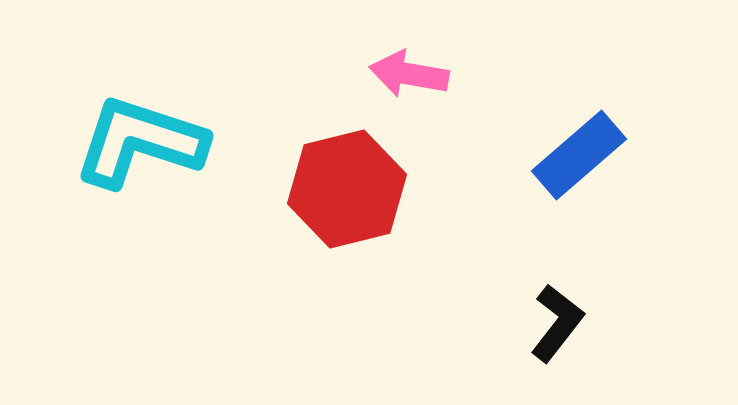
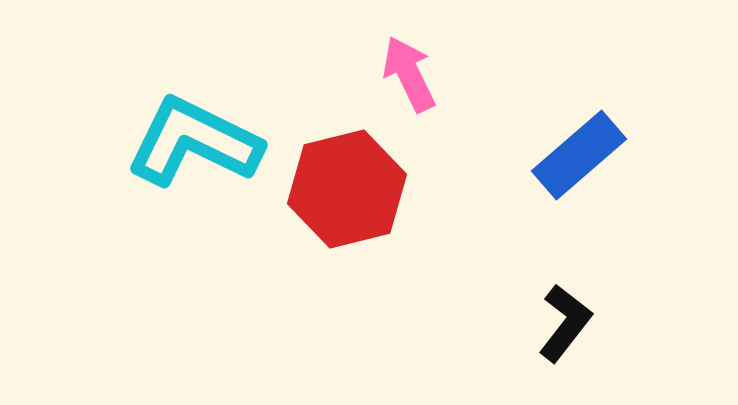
pink arrow: rotated 54 degrees clockwise
cyan L-shape: moved 54 px right; rotated 8 degrees clockwise
black L-shape: moved 8 px right
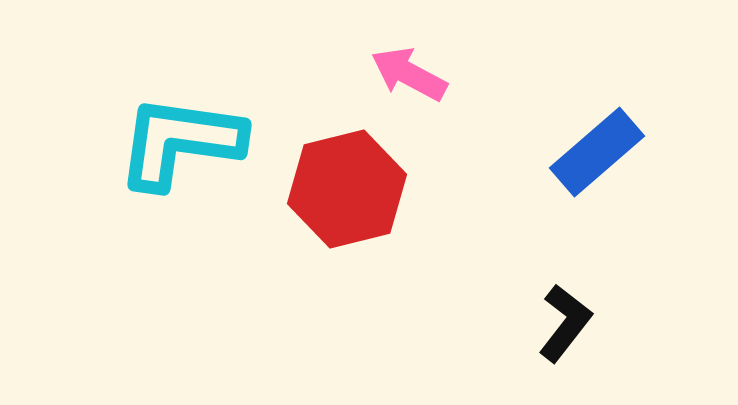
pink arrow: rotated 36 degrees counterclockwise
cyan L-shape: moved 14 px left; rotated 18 degrees counterclockwise
blue rectangle: moved 18 px right, 3 px up
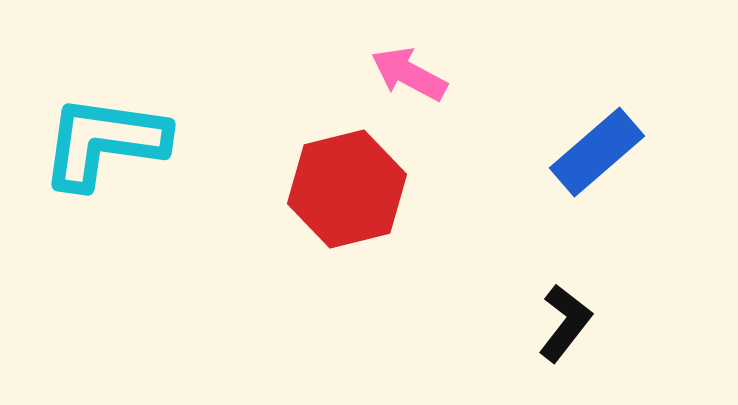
cyan L-shape: moved 76 px left
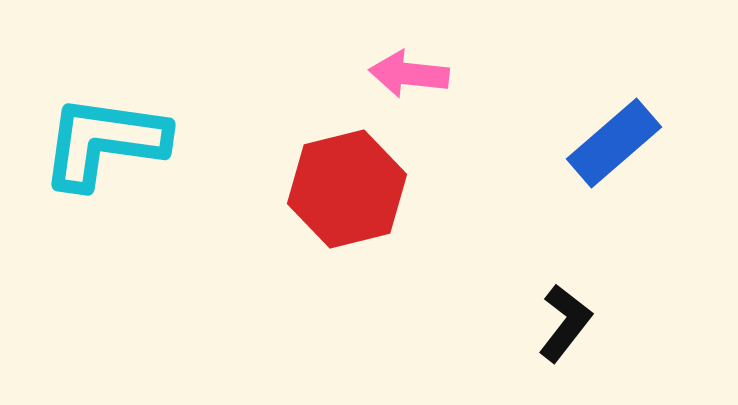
pink arrow: rotated 22 degrees counterclockwise
blue rectangle: moved 17 px right, 9 px up
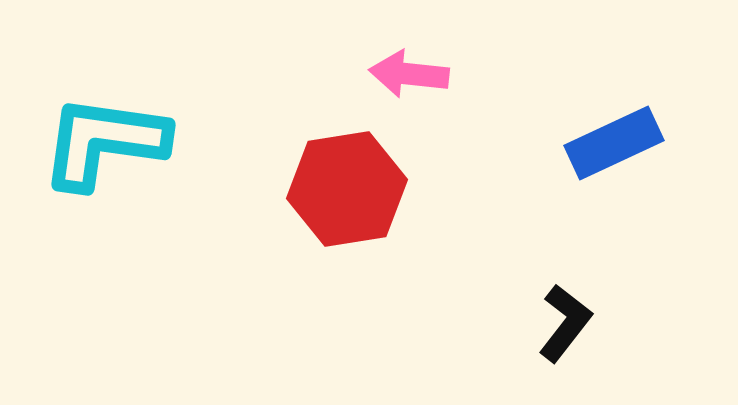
blue rectangle: rotated 16 degrees clockwise
red hexagon: rotated 5 degrees clockwise
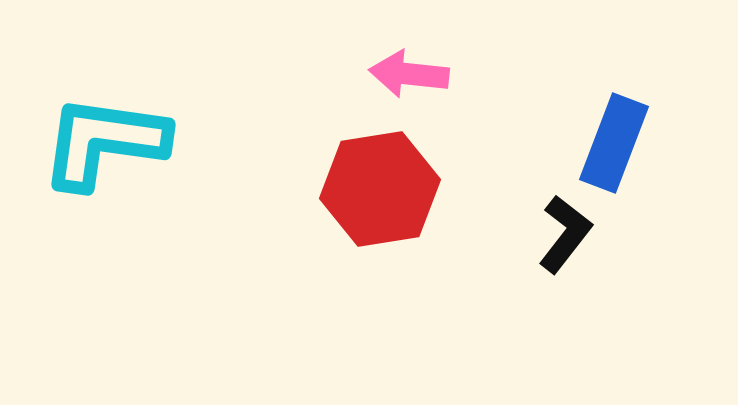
blue rectangle: rotated 44 degrees counterclockwise
red hexagon: moved 33 px right
black L-shape: moved 89 px up
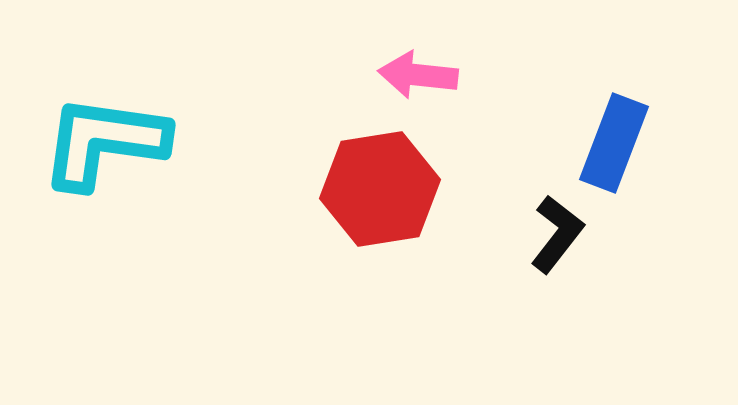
pink arrow: moved 9 px right, 1 px down
black L-shape: moved 8 px left
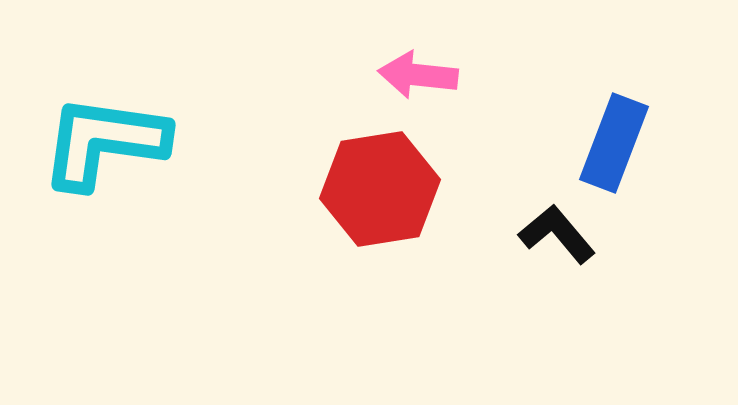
black L-shape: rotated 78 degrees counterclockwise
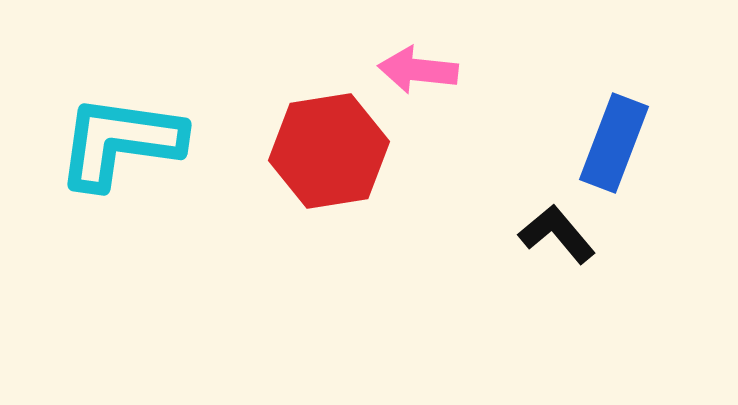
pink arrow: moved 5 px up
cyan L-shape: moved 16 px right
red hexagon: moved 51 px left, 38 px up
